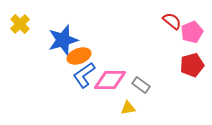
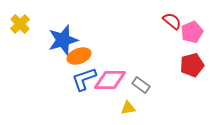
blue L-shape: moved 4 px down; rotated 16 degrees clockwise
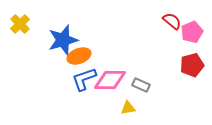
gray rectangle: rotated 12 degrees counterclockwise
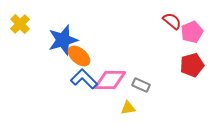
orange ellipse: rotated 60 degrees clockwise
blue L-shape: rotated 64 degrees clockwise
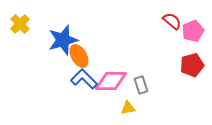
pink pentagon: moved 1 px right, 1 px up
orange ellipse: rotated 20 degrees clockwise
pink diamond: moved 1 px right, 1 px down
gray rectangle: rotated 48 degrees clockwise
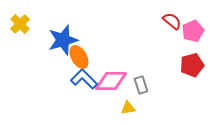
orange ellipse: moved 1 px down
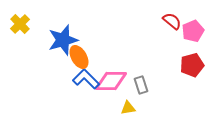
blue L-shape: moved 2 px right
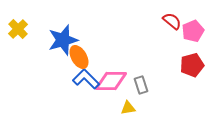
yellow cross: moved 2 px left, 5 px down
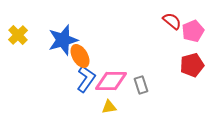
yellow cross: moved 6 px down
orange ellipse: moved 1 px right, 1 px up
blue L-shape: rotated 80 degrees clockwise
yellow triangle: moved 19 px left, 1 px up
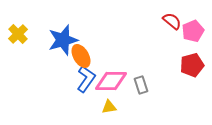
yellow cross: moved 1 px up
orange ellipse: moved 1 px right
